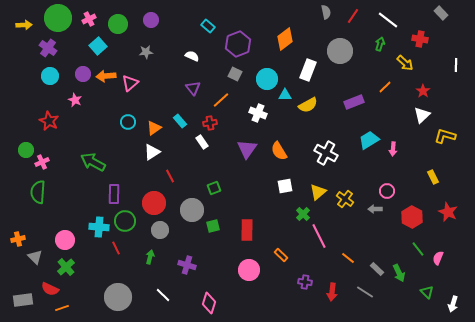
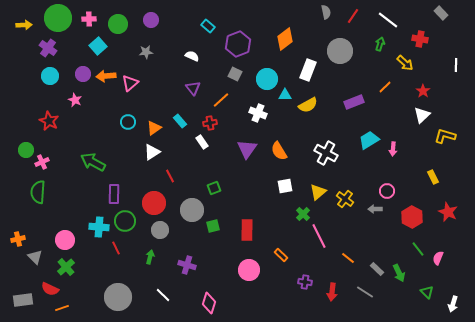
pink cross at (89, 19): rotated 24 degrees clockwise
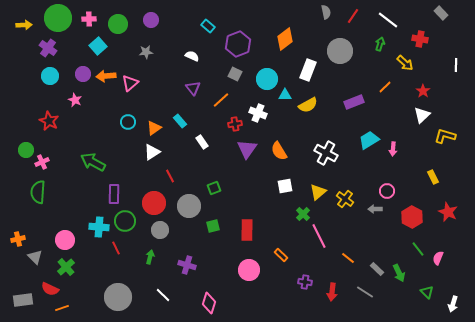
red cross at (210, 123): moved 25 px right, 1 px down
gray circle at (192, 210): moved 3 px left, 4 px up
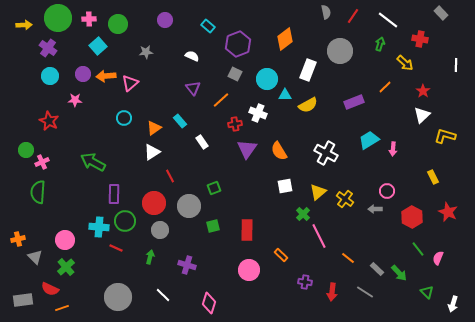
purple circle at (151, 20): moved 14 px right
pink star at (75, 100): rotated 24 degrees counterclockwise
cyan circle at (128, 122): moved 4 px left, 4 px up
red line at (116, 248): rotated 40 degrees counterclockwise
green arrow at (399, 273): rotated 18 degrees counterclockwise
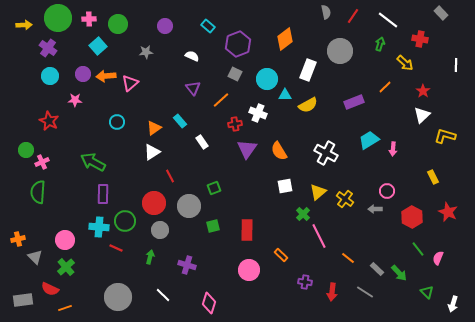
purple circle at (165, 20): moved 6 px down
cyan circle at (124, 118): moved 7 px left, 4 px down
purple rectangle at (114, 194): moved 11 px left
orange line at (62, 308): moved 3 px right
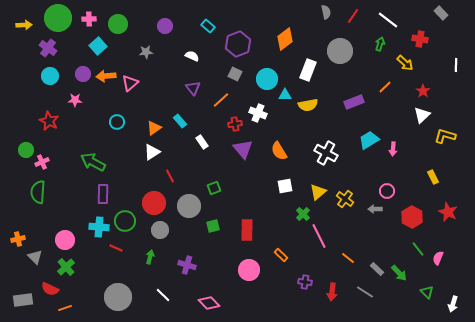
yellow semicircle at (308, 105): rotated 18 degrees clockwise
purple triangle at (247, 149): moved 4 px left; rotated 15 degrees counterclockwise
pink diamond at (209, 303): rotated 60 degrees counterclockwise
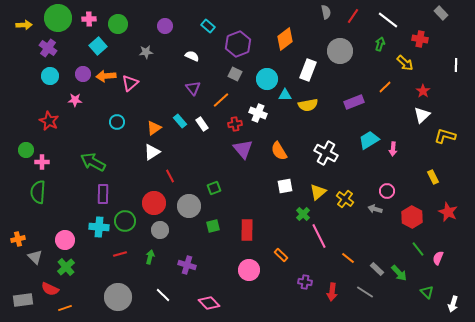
white rectangle at (202, 142): moved 18 px up
pink cross at (42, 162): rotated 24 degrees clockwise
gray arrow at (375, 209): rotated 16 degrees clockwise
red line at (116, 248): moved 4 px right, 6 px down; rotated 40 degrees counterclockwise
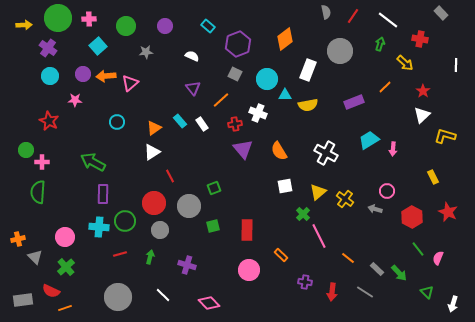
green circle at (118, 24): moved 8 px right, 2 px down
pink circle at (65, 240): moved 3 px up
red semicircle at (50, 289): moved 1 px right, 2 px down
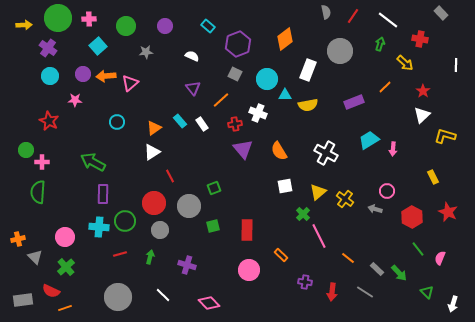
pink semicircle at (438, 258): moved 2 px right
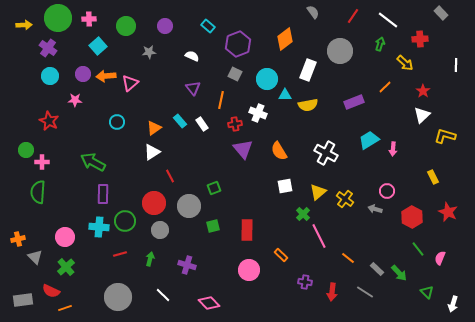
gray semicircle at (326, 12): moved 13 px left; rotated 24 degrees counterclockwise
red cross at (420, 39): rotated 14 degrees counterclockwise
gray star at (146, 52): moved 3 px right
orange line at (221, 100): rotated 36 degrees counterclockwise
green arrow at (150, 257): moved 2 px down
